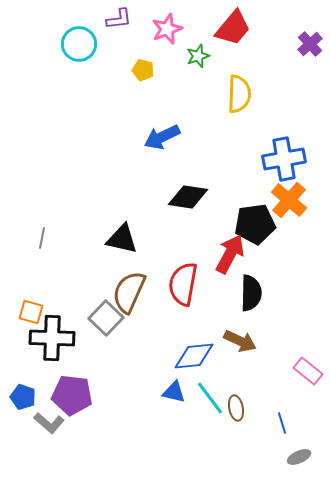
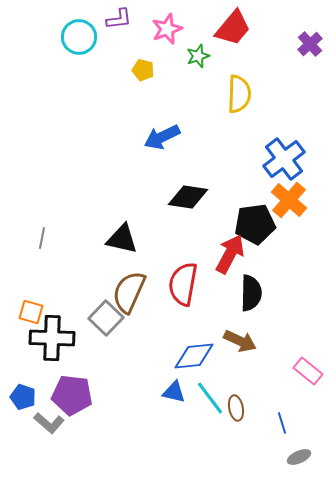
cyan circle: moved 7 px up
blue cross: rotated 27 degrees counterclockwise
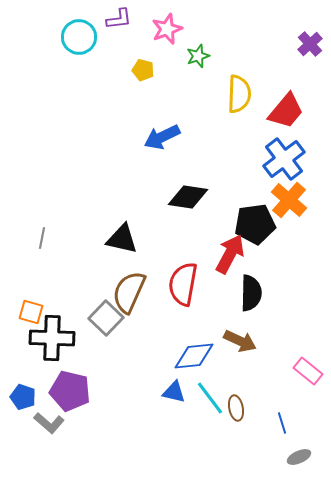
red trapezoid: moved 53 px right, 83 px down
purple pentagon: moved 2 px left, 4 px up; rotated 6 degrees clockwise
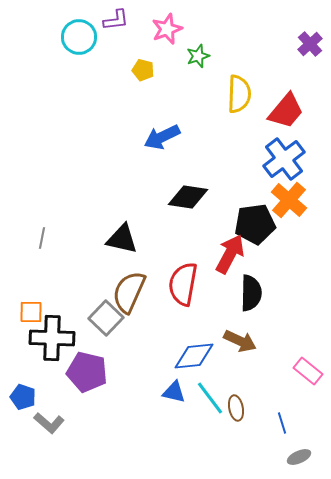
purple L-shape: moved 3 px left, 1 px down
orange square: rotated 15 degrees counterclockwise
purple pentagon: moved 17 px right, 19 px up
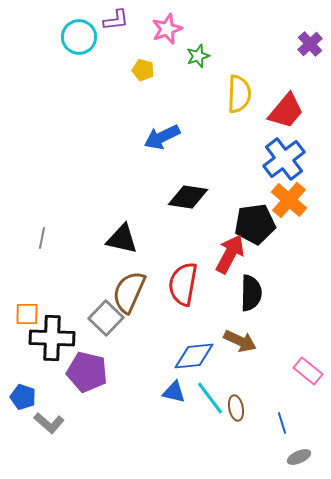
orange square: moved 4 px left, 2 px down
